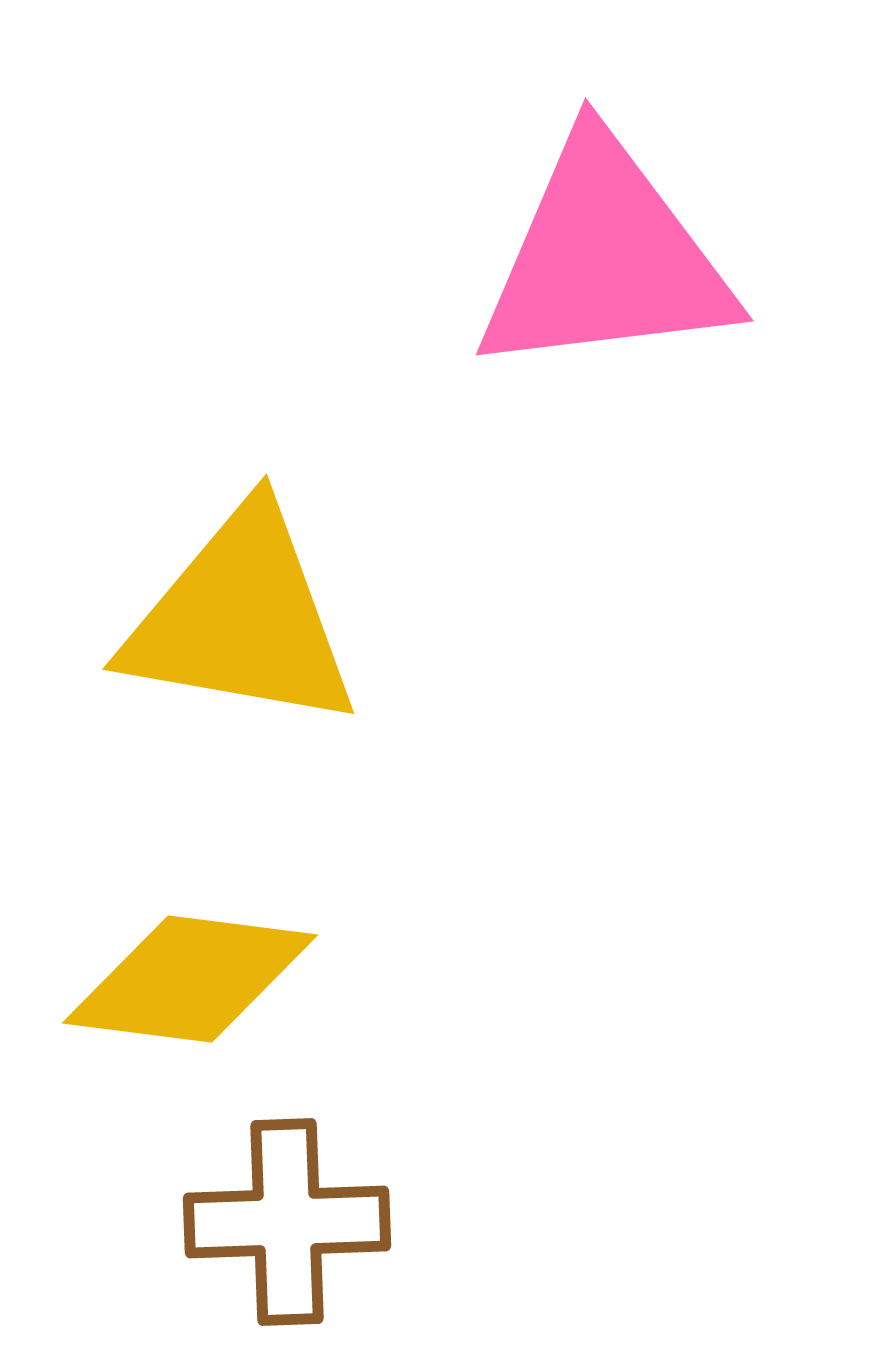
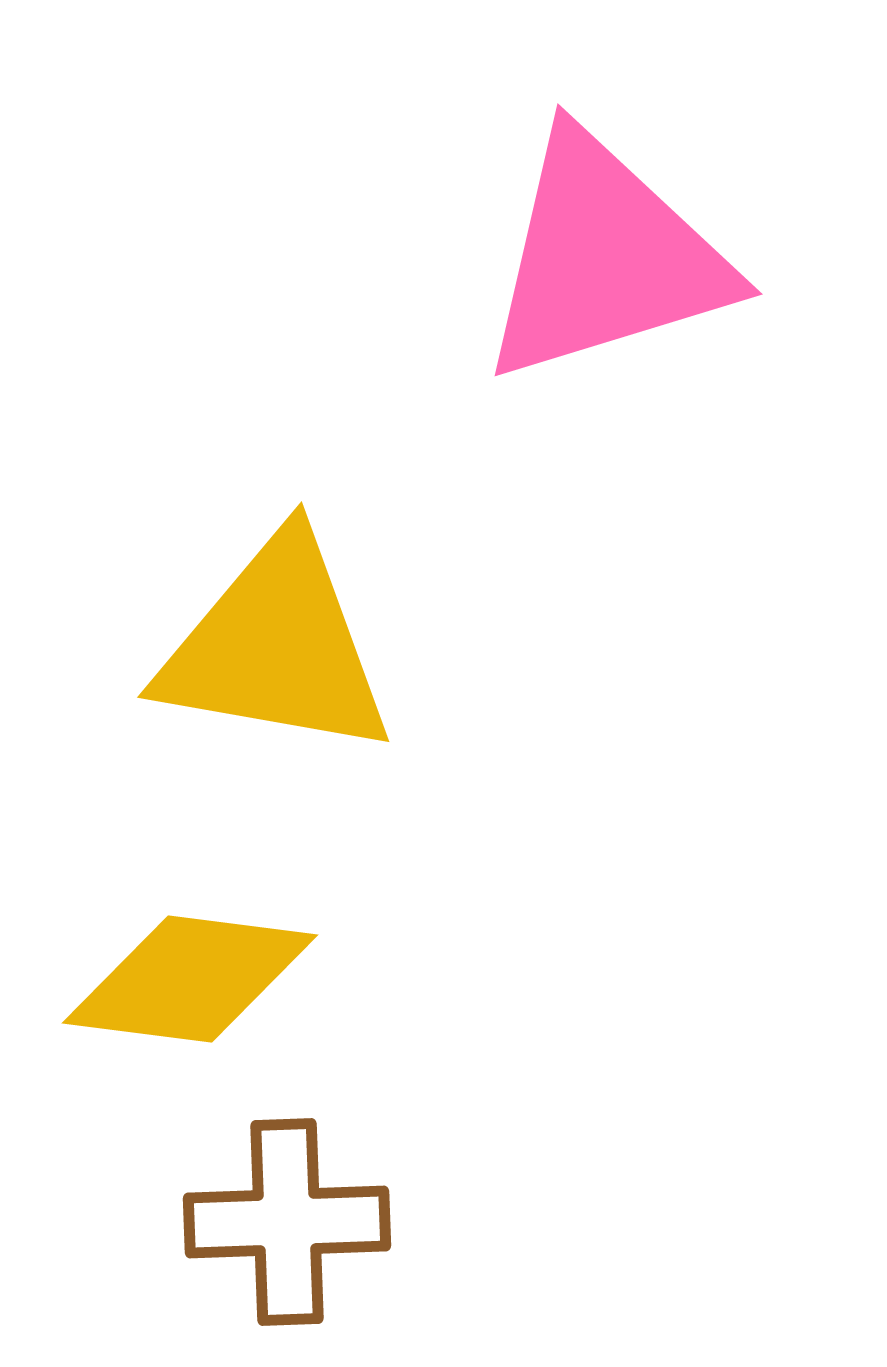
pink triangle: rotated 10 degrees counterclockwise
yellow triangle: moved 35 px right, 28 px down
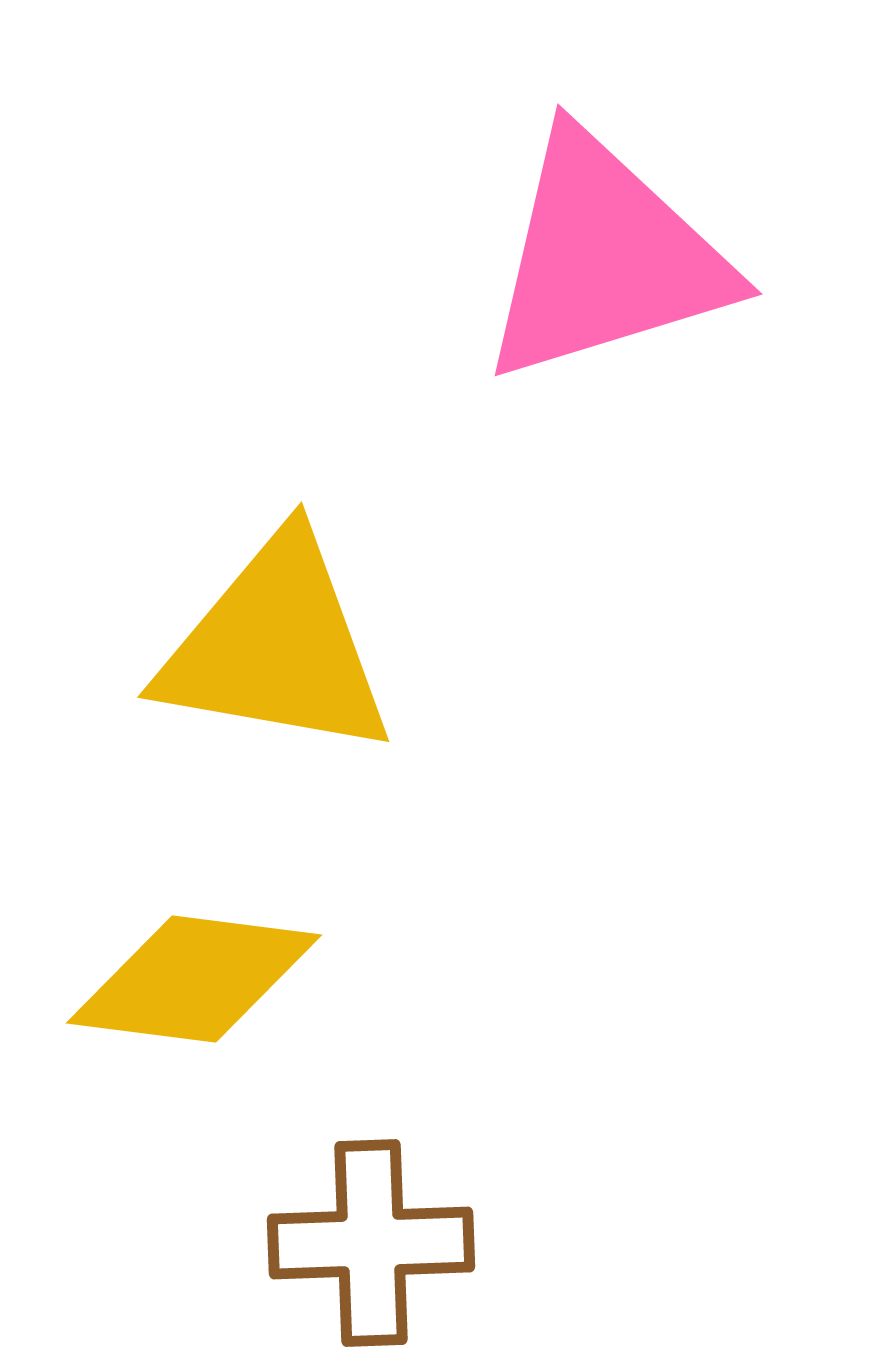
yellow diamond: moved 4 px right
brown cross: moved 84 px right, 21 px down
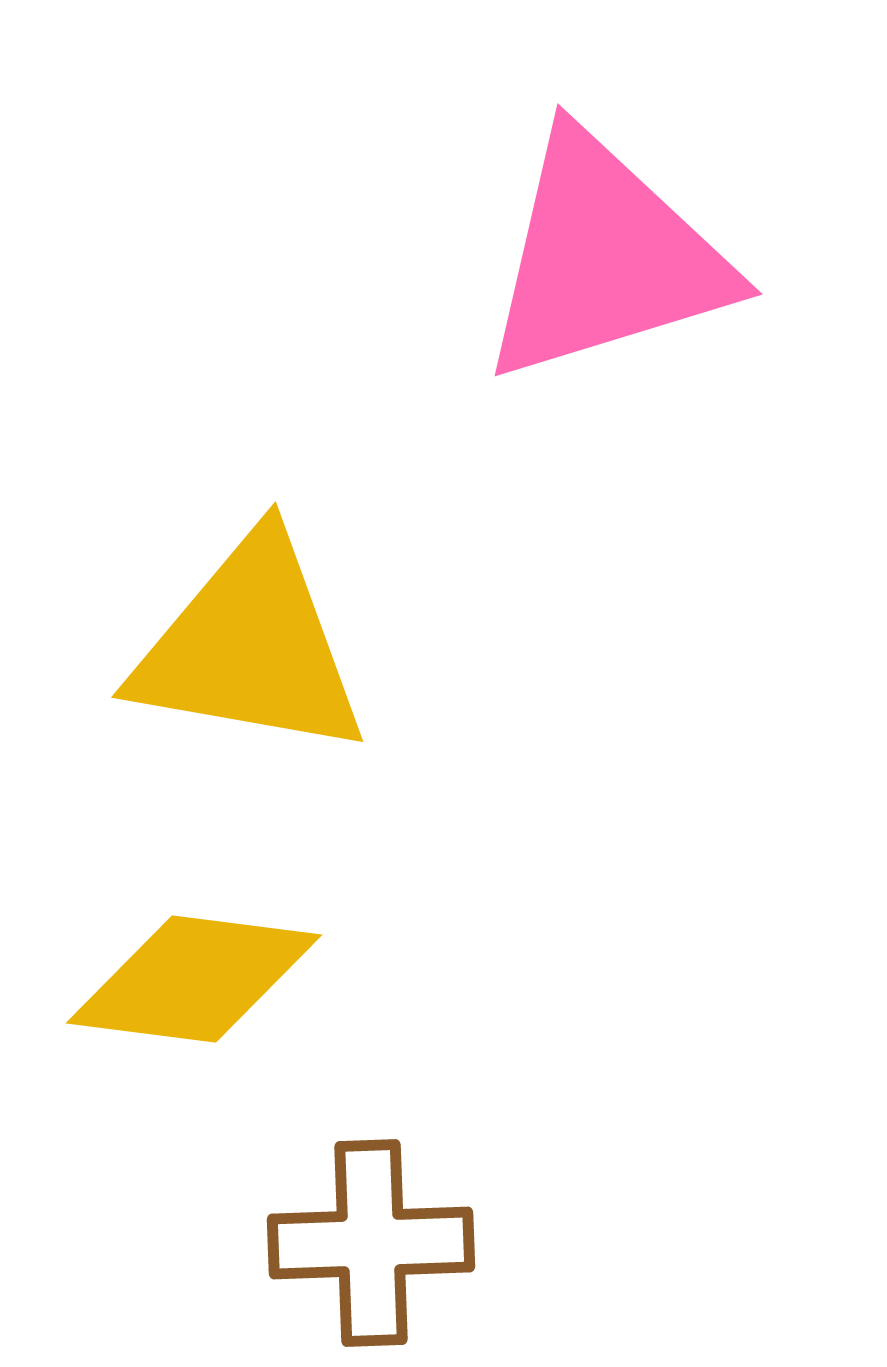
yellow triangle: moved 26 px left
